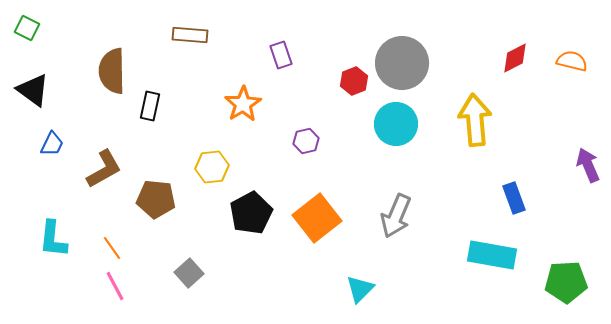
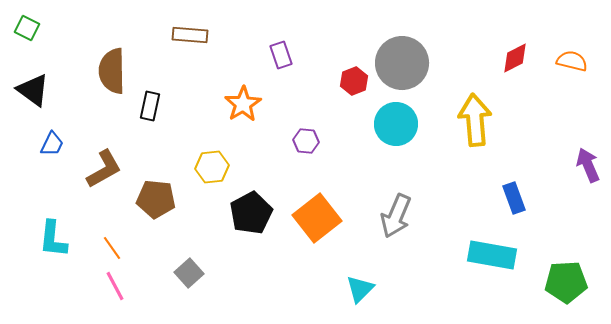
purple hexagon: rotated 20 degrees clockwise
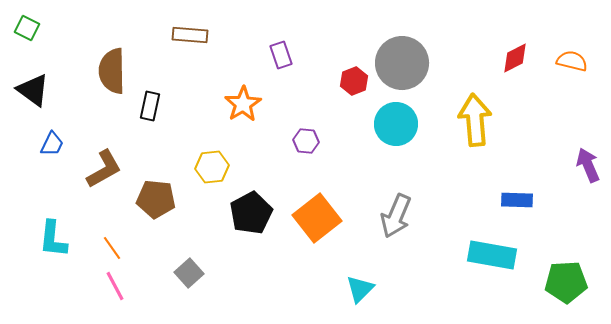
blue rectangle: moved 3 px right, 2 px down; rotated 68 degrees counterclockwise
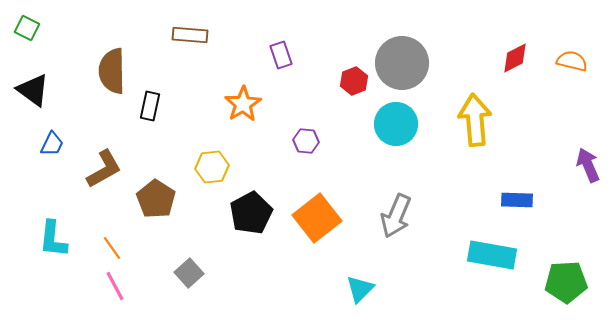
brown pentagon: rotated 27 degrees clockwise
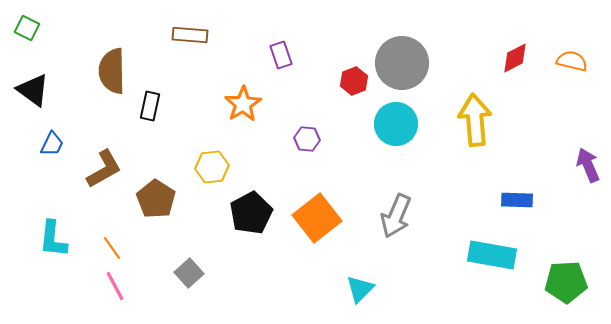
purple hexagon: moved 1 px right, 2 px up
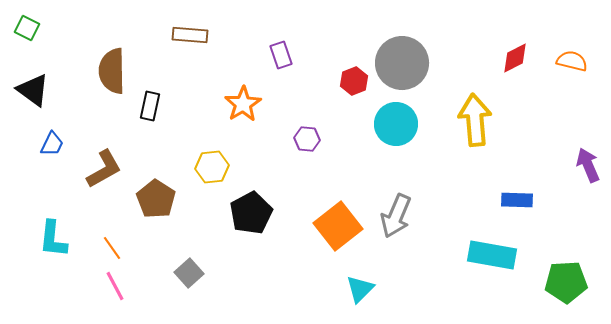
orange square: moved 21 px right, 8 px down
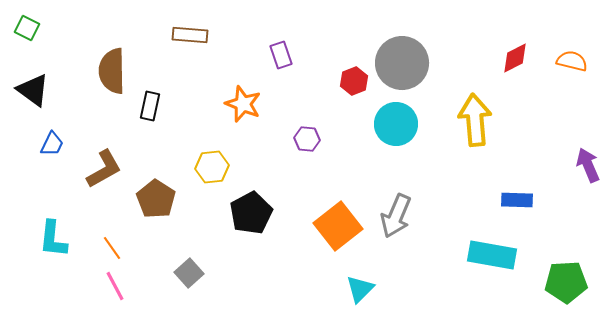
orange star: rotated 18 degrees counterclockwise
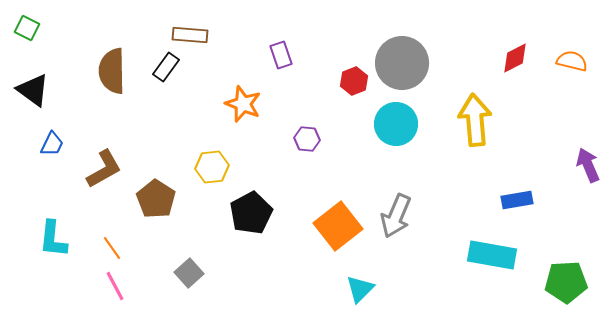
black rectangle: moved 16 px right, 39 px up; rotated 24 degrees clockwise
blue rectangle: rotated 12 degrees counterclockwise
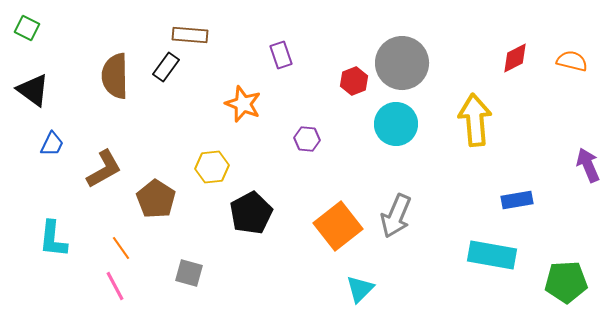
brown semicircle: moved 3 px right, 5 px down
orange line: moved 9 px right
gray square: rotated 32 degrees counterclockwise
